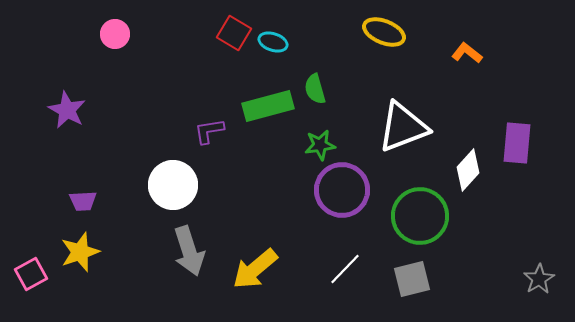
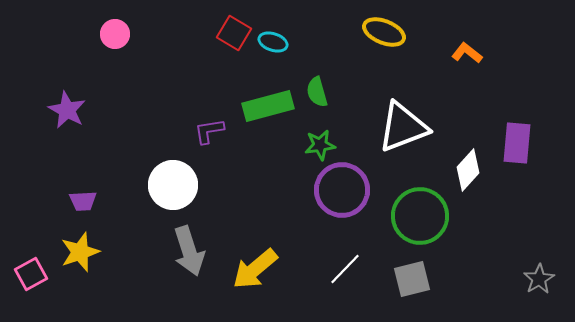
green semicircle: moved 2 px right, 3 px down
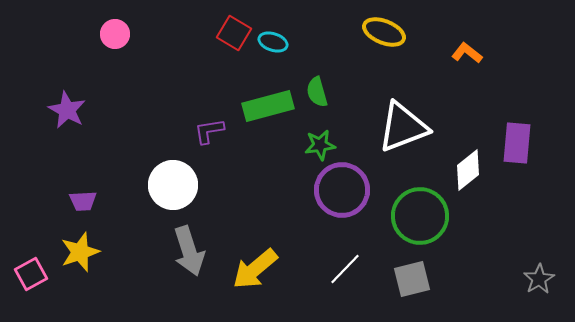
white diamond: rotated 9 degrees clockwise
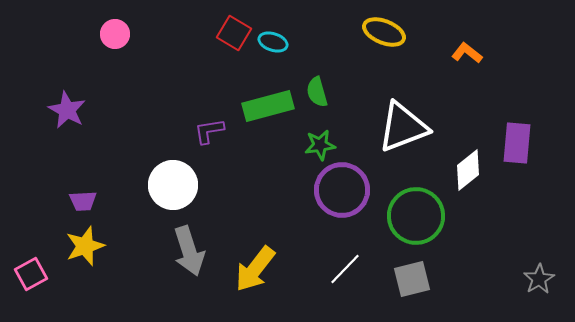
green circle: moved 4 px left
yellow star: moved 5 px right, 6 px up
yellow arrow: rotated 12 degrees counterclockwise
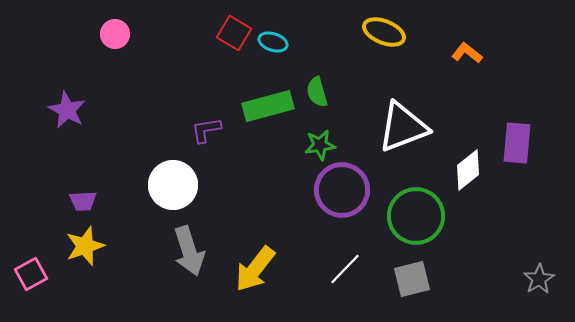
purple L-shape: moved 3 px left, 1 px up
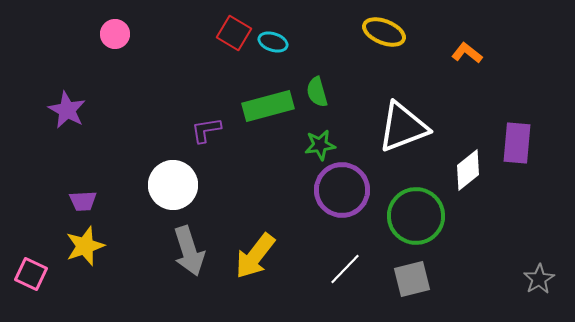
yellow arrow: moved 13 px up
pink square: rotated 36 degrees counterclockwise
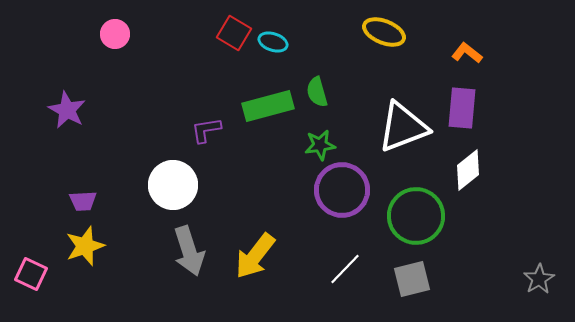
purple rectangle: moved 55 px left, 35 px up
